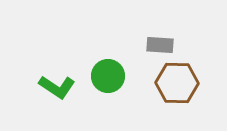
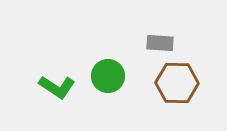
gray rectangle: moved 2 px up
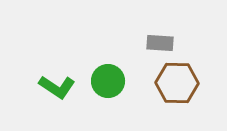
green circle: moved 5 px down
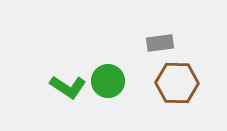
gray rectangle: rotated 12 degrees counterclockwise
green L-shape: moved 11 px right
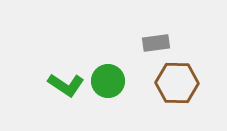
gray rectangle: moved 4 px left
green L-shape: moved 2 px left, 2 px up
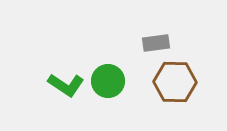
brown hexagon: moved 2 px left, 1 px up
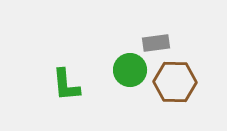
green circle: moved 22 px right, 11 px up
green L-shape: rotated 51 degrees clockwise
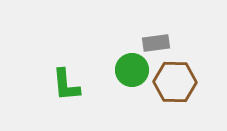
green circle: moved 2 px right
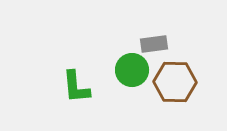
gray rectangle: moved 2 px left, 1 px down
green L-shape: moved 10 px right, 2 px down
